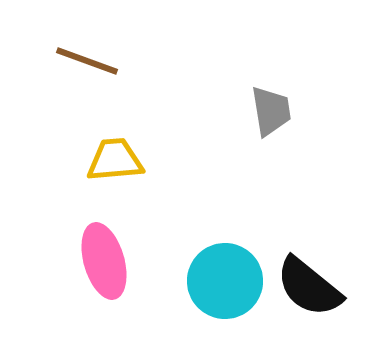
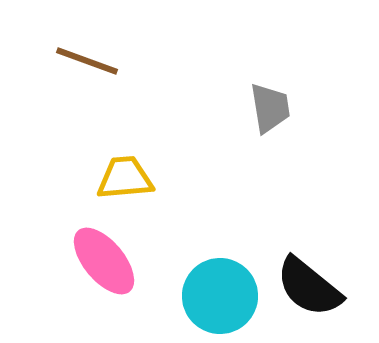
gray trapezoid: moved 1 px left, 3 px up
yellow trapezoid: moved 10 px right, 18 px down
pink ellipse: rotated 24 degrees counterclockwise
cyan circle: moved 5 px left, 15 px down
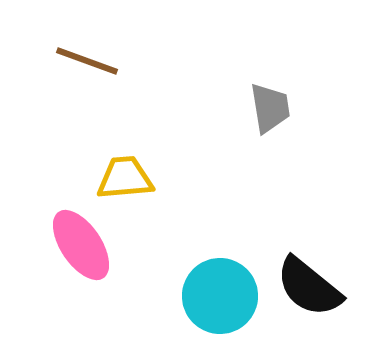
pink ellipse: moved 23 px left, 16 px up; rotated 6 degrees clockwise
